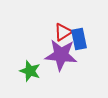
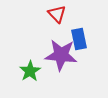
red triangle: moved 6 px left, 18 px up; rotated 42 degrees counterclockwise
green star: rotated 20 degrees clockwise
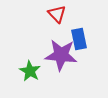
green star: rotated 10 degrees counterclockwise
